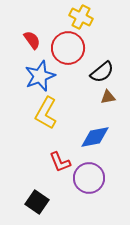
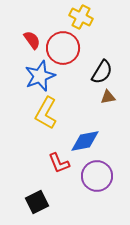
red circle: moved 5 px left
black semicircle: rotated 20 degrees counterclockwise
blue diamond: moved 10 px left, 4 px down
red L-shape: moved 1 px left, 1 px down
purple circle: moved 8 px right, 2 px up
black square: rotated 30 degrees clockwise
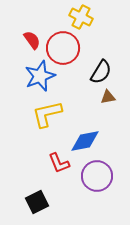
black semicircle: moved 1 px left
yellow L-shape: moved 1 px right, 1 px down; rotated 48 degrees clockwise
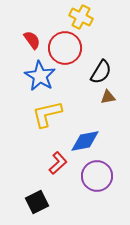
red circle: moved 2 px right
blue star: rotated 20 degrees counterclockwise
red L-shape: moved 1 px left; rotated 110 degrees counterclockwise
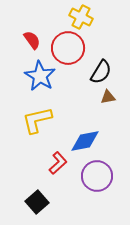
red circle: moved 3 px right
yellow L-shape: moved 10 px left, 6 px down
black square: rotated 15 degrees counterclockwise
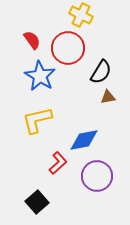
yellow cross: moved 2 px up
blue diamond: moved 1 px left, 1 px up
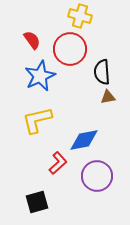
yellow cross: moved 1 px left, 1 px down; rotated 10 degrees counterclockwise
red circle: moved 2 px right, 1 px down
black semicircle: moved 1 px right; rotated 145 degrees clockwise
blue star: rotated 16 degrees clockwise
black square: rotated 25 degrees clockwise
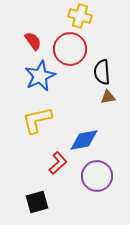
red semicircle: moved 1 px right, 1 px down
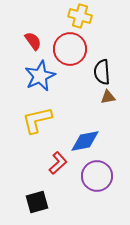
blue diamond: moved 1 px right, 1 px down
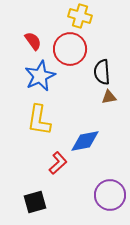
brown triangle: moved 1 px right
yellow L-shape: moved 2 px right; rotated 68 degrees counterclockwise
purple circle: moved 13 px right, 19 px down
black square: moved 2 px left
